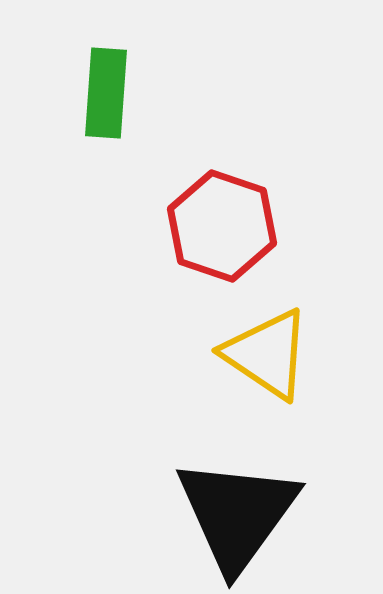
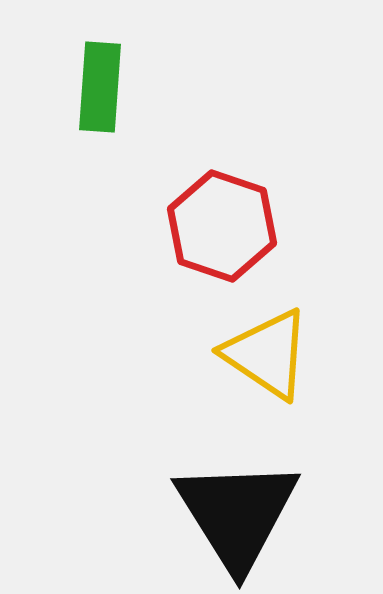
green rectangle: moved 6 px left, 6 px up
black triangle: rotated 8 degrees counterclockwise
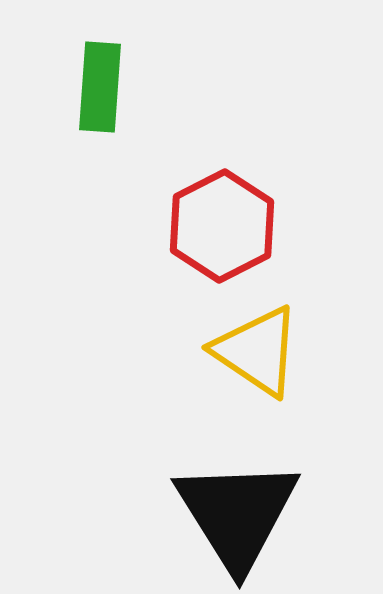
red hexagon: rotated 14 degrees clockwise
yellow triangle: moved 10 px left, 3 px up
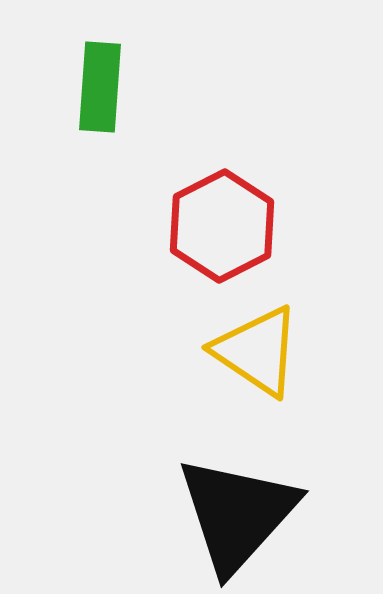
black triangle: rotated 14 degrees clockwise
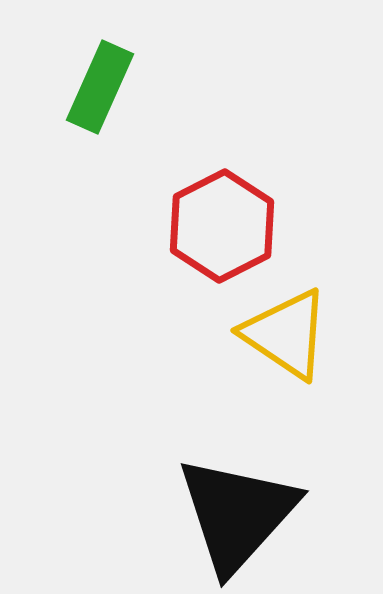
green rectangle: rotated 20 degrees clockwise
yellow triangle: moved 29 px right, 17 px up
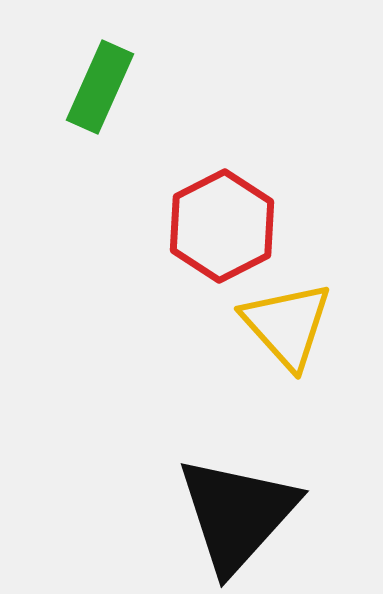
yellow triangle: moved 1 px right, 9 px up; rotated 14 degrees clockwise
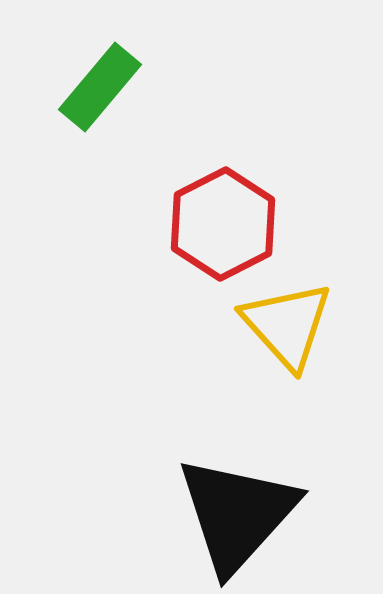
green rectangle: rotated 16 degrees clockwise
red hexagon: moved 1 px right, 2 px up
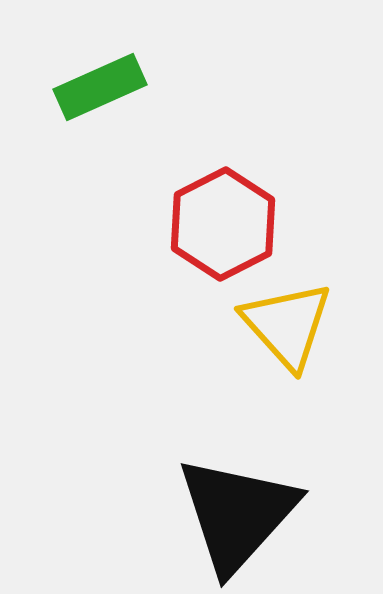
green rectangle: rotated 26 degrees clockwise
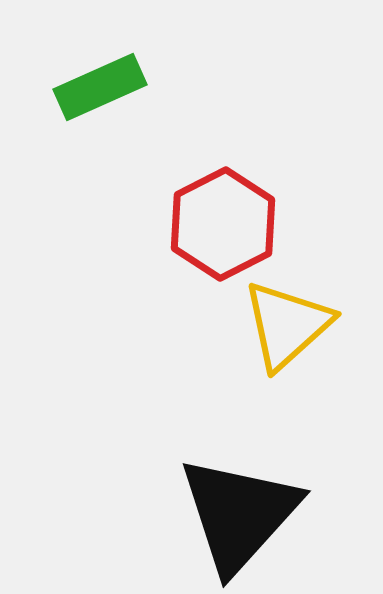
yellow triangle: rotated 30 degrees clockwise
black triangle: moved 2 px right
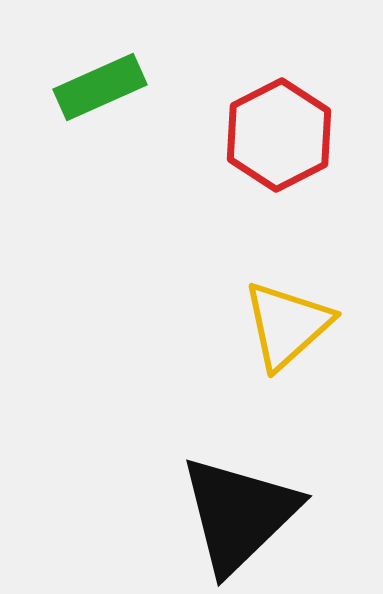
red hexagon: moved 56 px right, 89 px up
black triangle: rotated 4 degrees clockwise
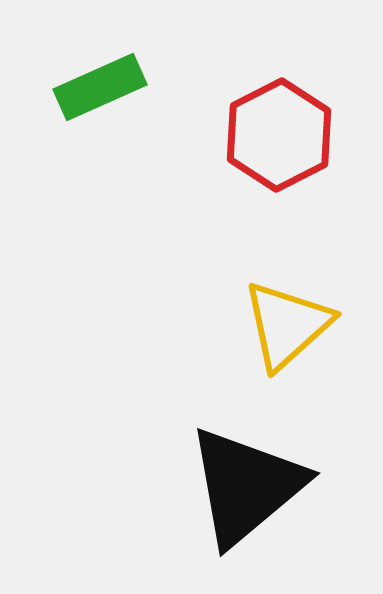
black triangle: moved 7 px right, 28 px up; rotated 4 degrees clockwise
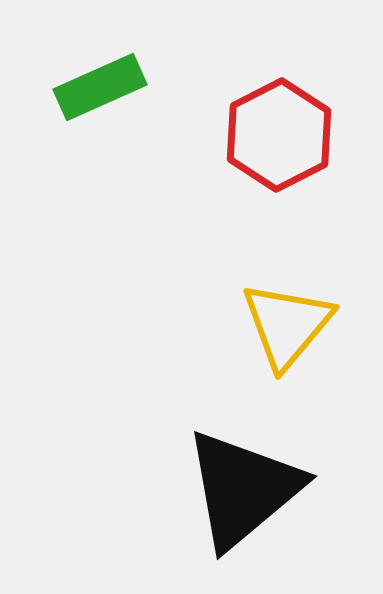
yellow triangle: rotated 8 degrees counterclockwise
black triangle: moved 3 px left, 3 px down
